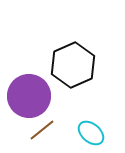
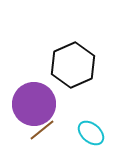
purple circle: moved 5 px right, 8 px down
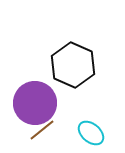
black hexagon: rotated 12 degrees counterclockwise
purple circle: moved 1 px right, 1 px up
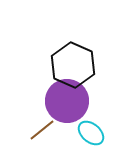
purple circle: moved 32 px right, 2 px up
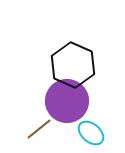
brown line: moved 3 px left, 1 px up
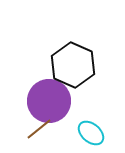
purple circle: moved 18 px left
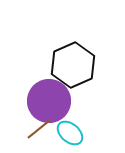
black hexagon: rotated 12 degrees clockwise
cyan ellipse: moved 21 px left
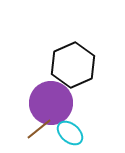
purple circle: moved 2 px right, 2 px down
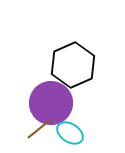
cyan ellipse: rotated 8 degrees counterclockwise
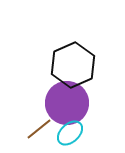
purple circle: moved 16 px right
cyan ellipse: rotated 76 degrees counterclockwise
